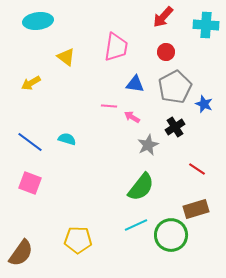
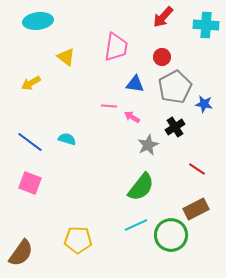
red circle: moved 4 px left, 5 px down
blue star: rotated 12 degrees counterclockwise
brown rectangle: rotated 10 degrees counterclockwise
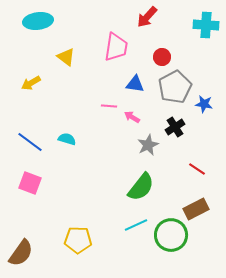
red arrow: moved 16 px left
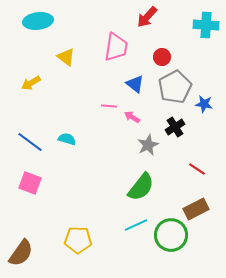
blue triangle: rotated 30 degrees clockwise
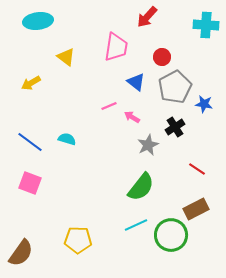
blue triangle: moved 1 px right, 2 px up
pink line: rotated 28 degrees counterclockwise
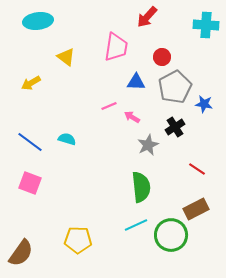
blue triangle: rotated 36 degrees counterclockwise
green semicircle: rotated 44 degrees counterclockwise
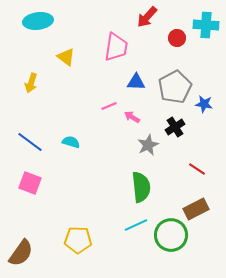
red circle: moved 15 px right, 19 px up
yellow arrow: rotated 42 degrees counterclockwise
cyan semicircle: moved 4 px right, 3 px down
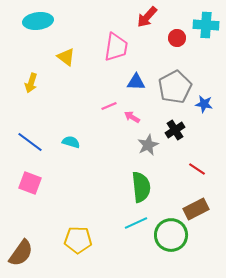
black cross: moved 3 px down
cyan line: moved 2 px up
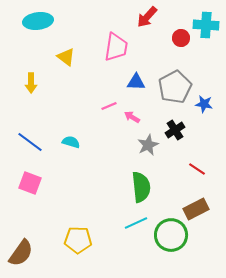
red circle: moved 4 px right
yellow arrow: rotated 18 degrees counterclockwise
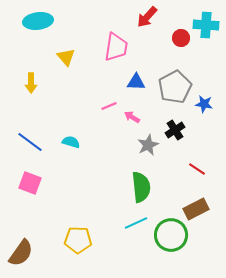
yellow triangle: rotated 12 degrees clockwise
